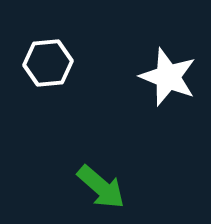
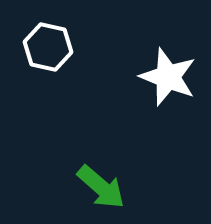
white hexagon: moved 16 px up; rotated 18 degrees clockwise
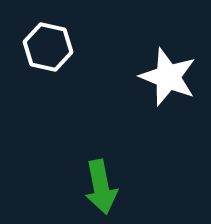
green arrow: rotated 38 degrees clockwise
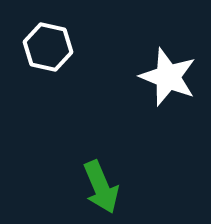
green arrow: rotated 12 degrees counterclockwise
